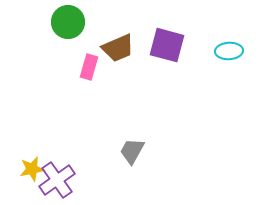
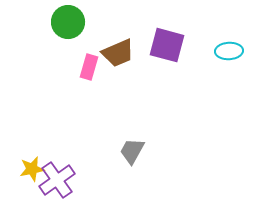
brown trapezoid: moved 5 px down
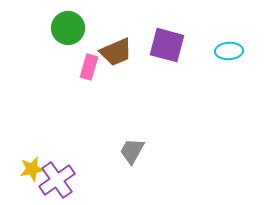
green circle: moved 6 px down
brown trapezoid: moved 2 px left, 1 px up
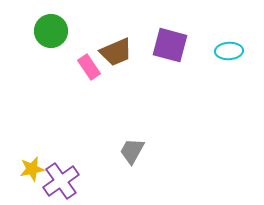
green circle: moved 17 px left, 3 px down
purple square: moved 3 px right
pink rectangle: rotated 50 degrees counterclockwise
purple cross: moved 4 px right, 1 px down
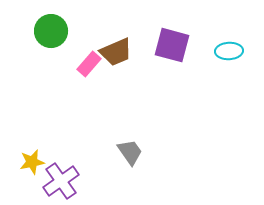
purple square: moved 2 px right
pink rectangle: moved 3 px up; rotated 75 degrees clockwise
gray trapezoid: moved 2 px left, 1 px down; rotated 116 degrees clockwise
yellow star: moved 7 px up
